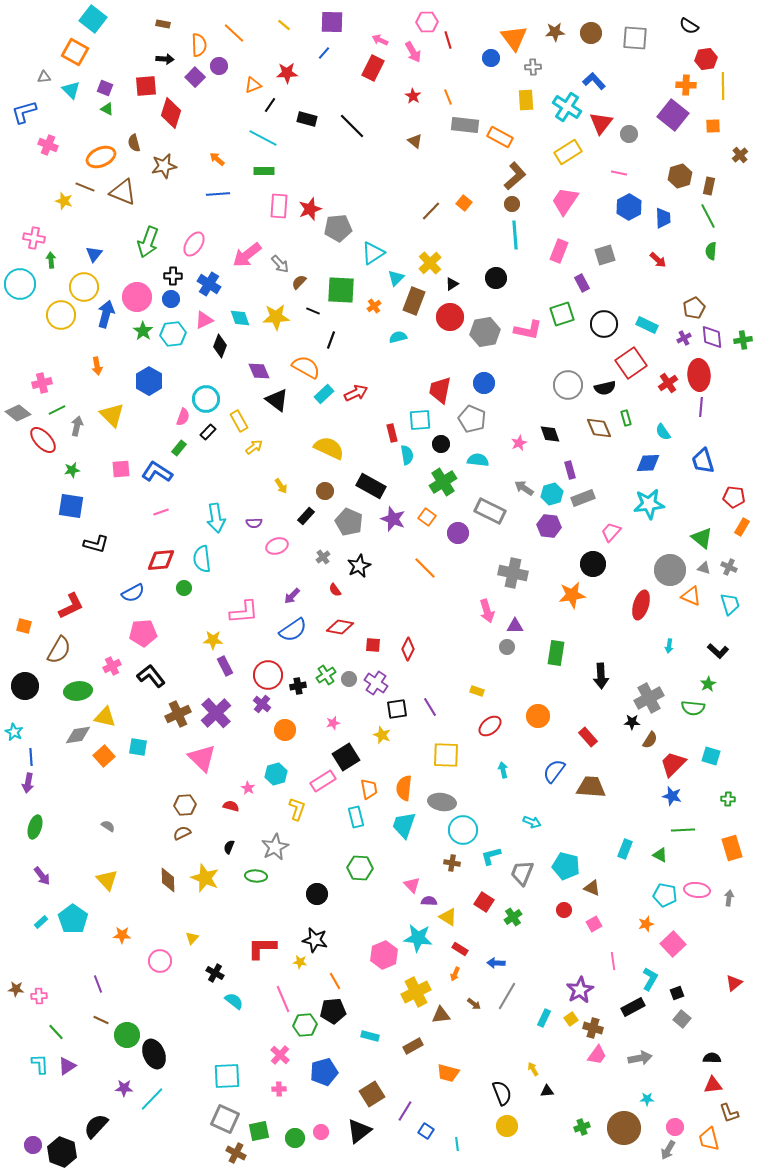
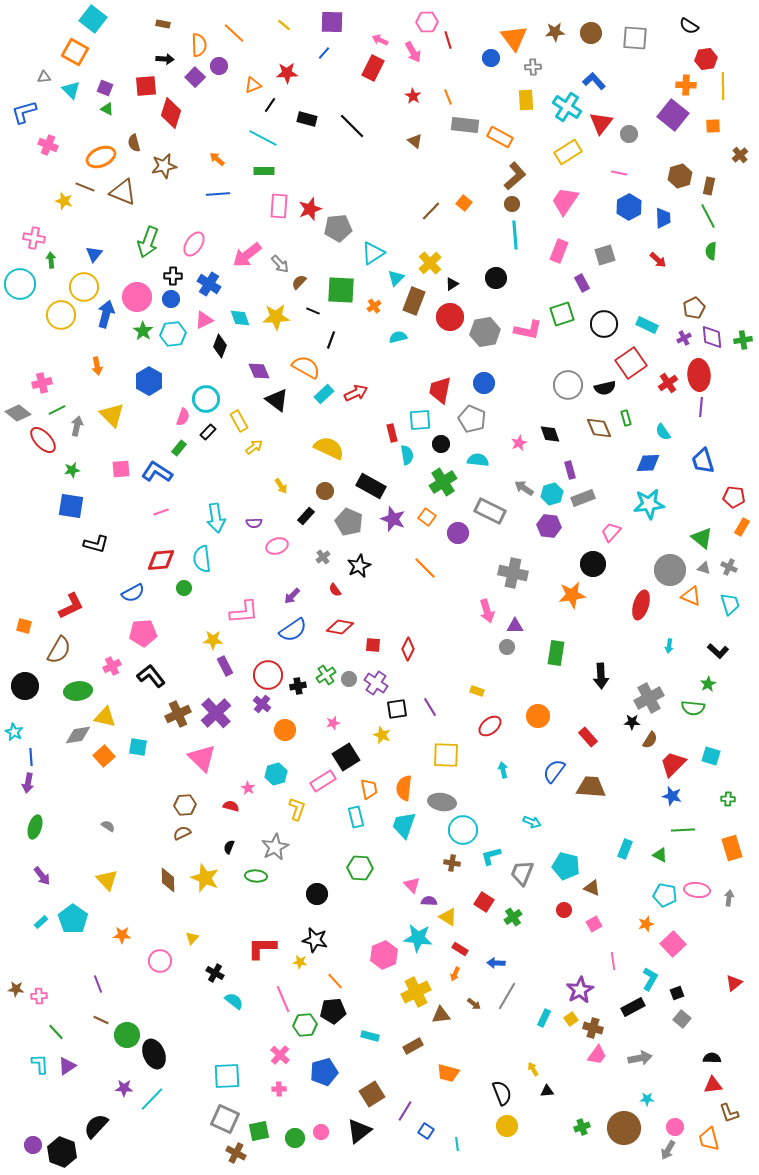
orange line at (335, 981): rotated 12 degrees counterclockwise
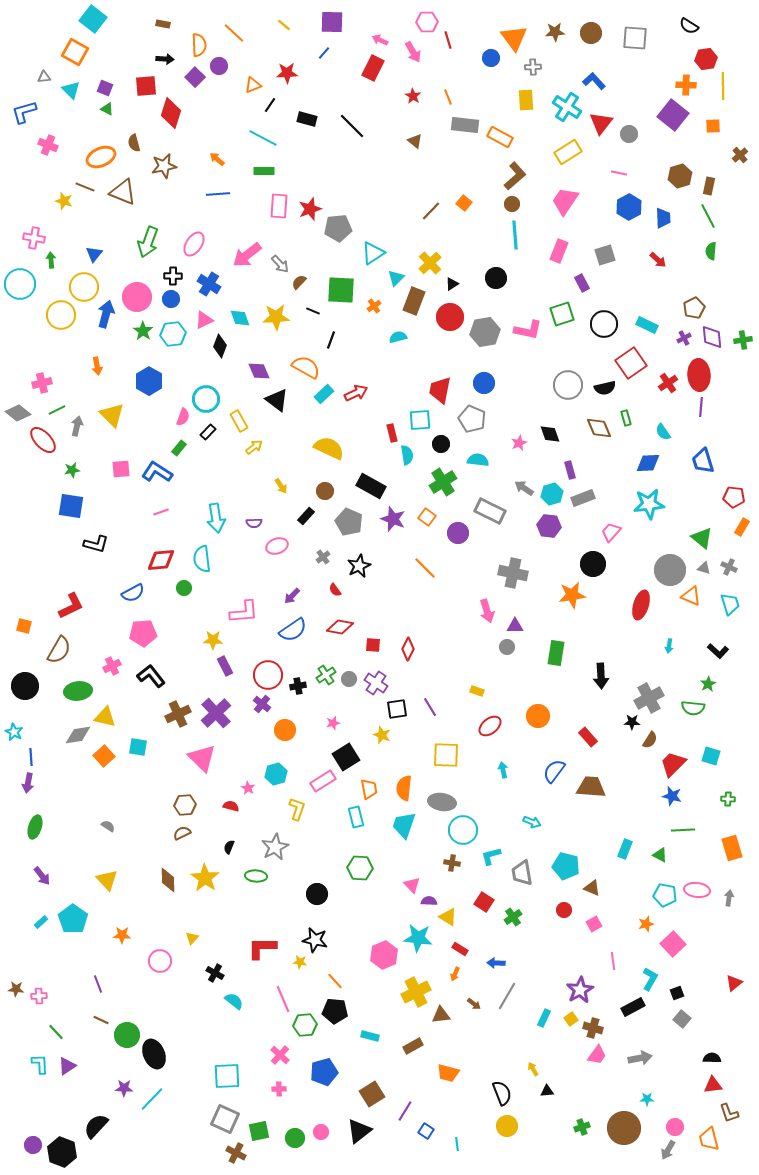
gray trapezoid at (522, 873): rotated 32 degrees counterclockwise
yellow star at (205, 878): rotated 12 degrees clockwise
black pentagon at (333, 1011): moved 2 px right; rotated 10 degrees clockwise
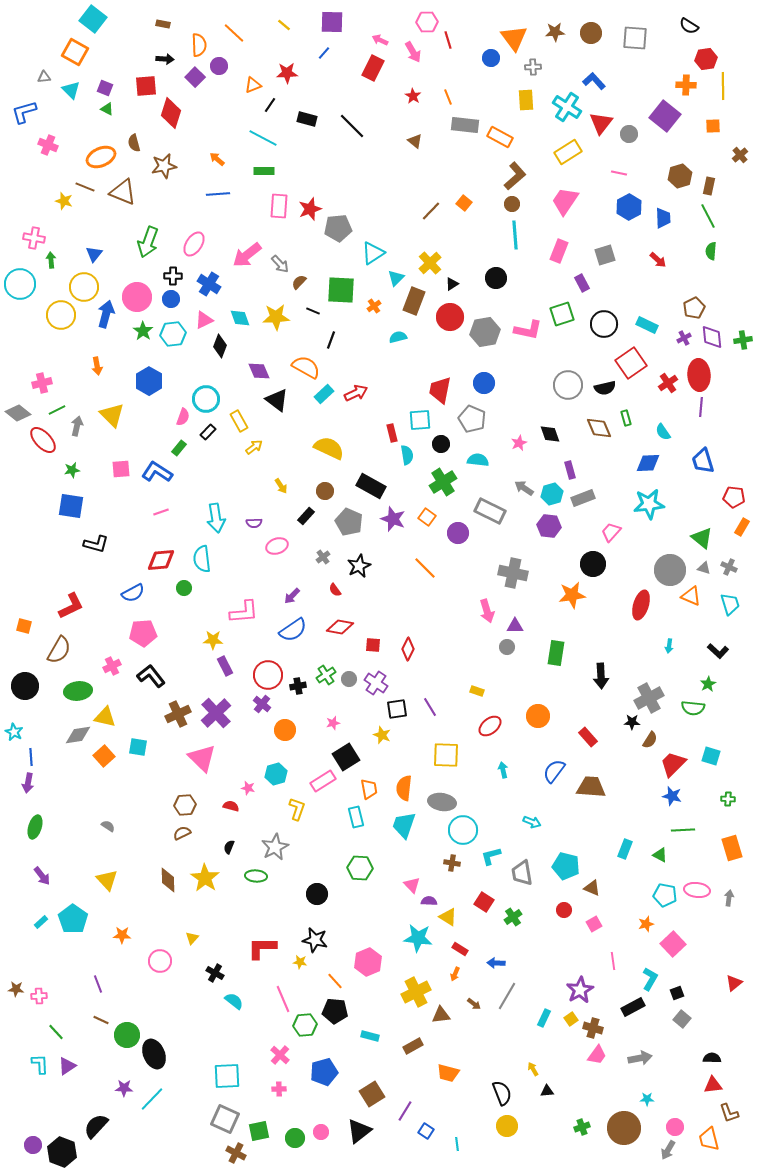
purple square at (673, 115): moved 8 px left, 1 px down
pink star at (248, 788): rotated 16 degrees counterclockwise
pink hexagon at (384, 955): moved 16 px left, 7 px down
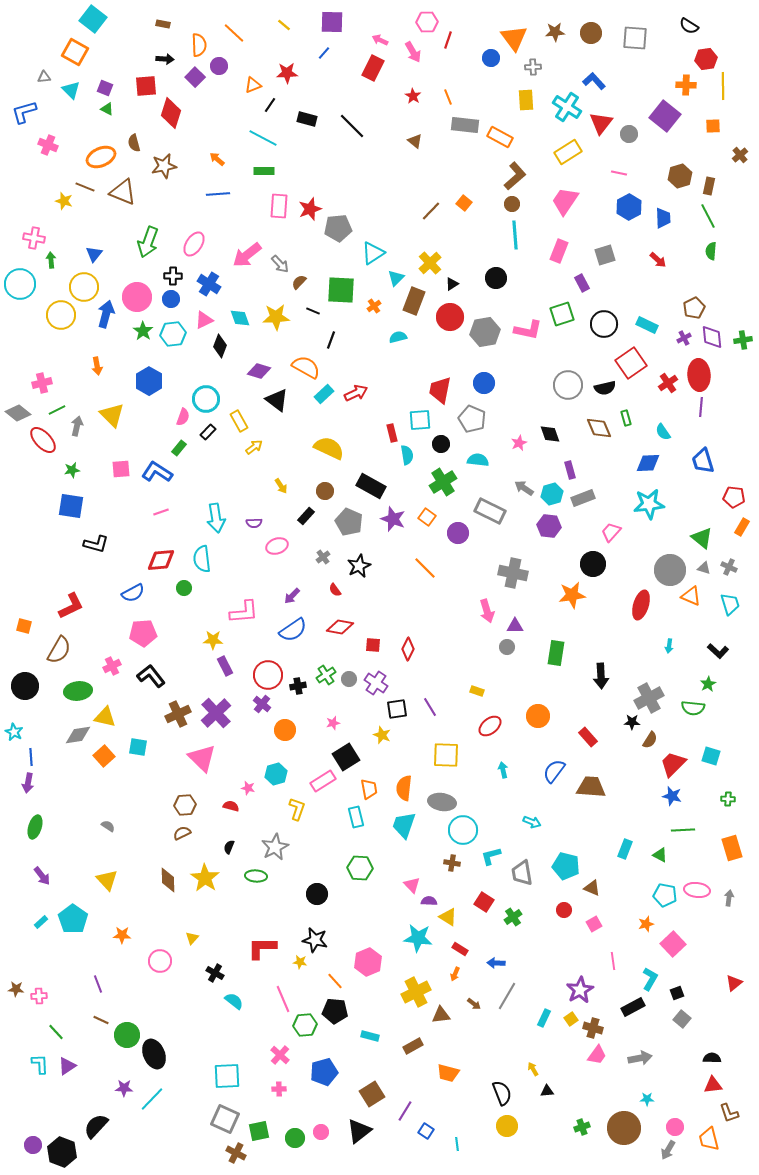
red line at (448, 40): rotated 36 degrees clockwise
purple diamond at (259, 371): rotated 50 degrees counterclockwise
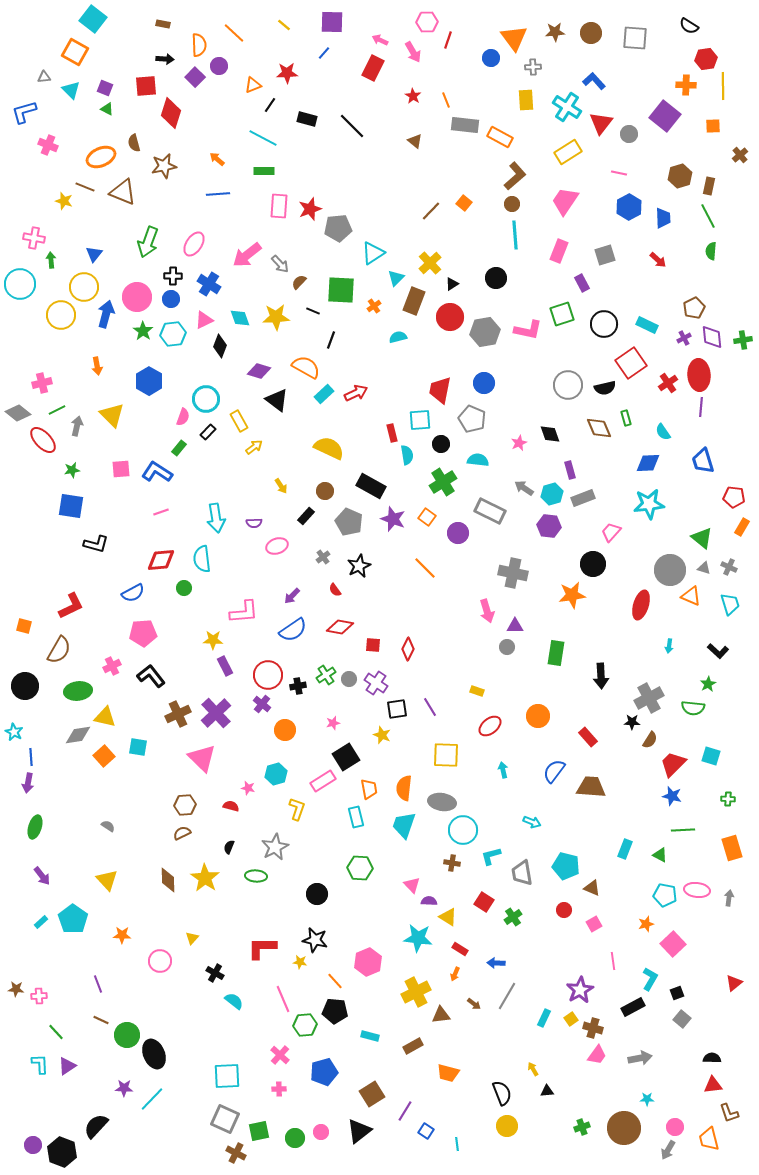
orange line at (448, 97): moved 2 px left, 3 px down
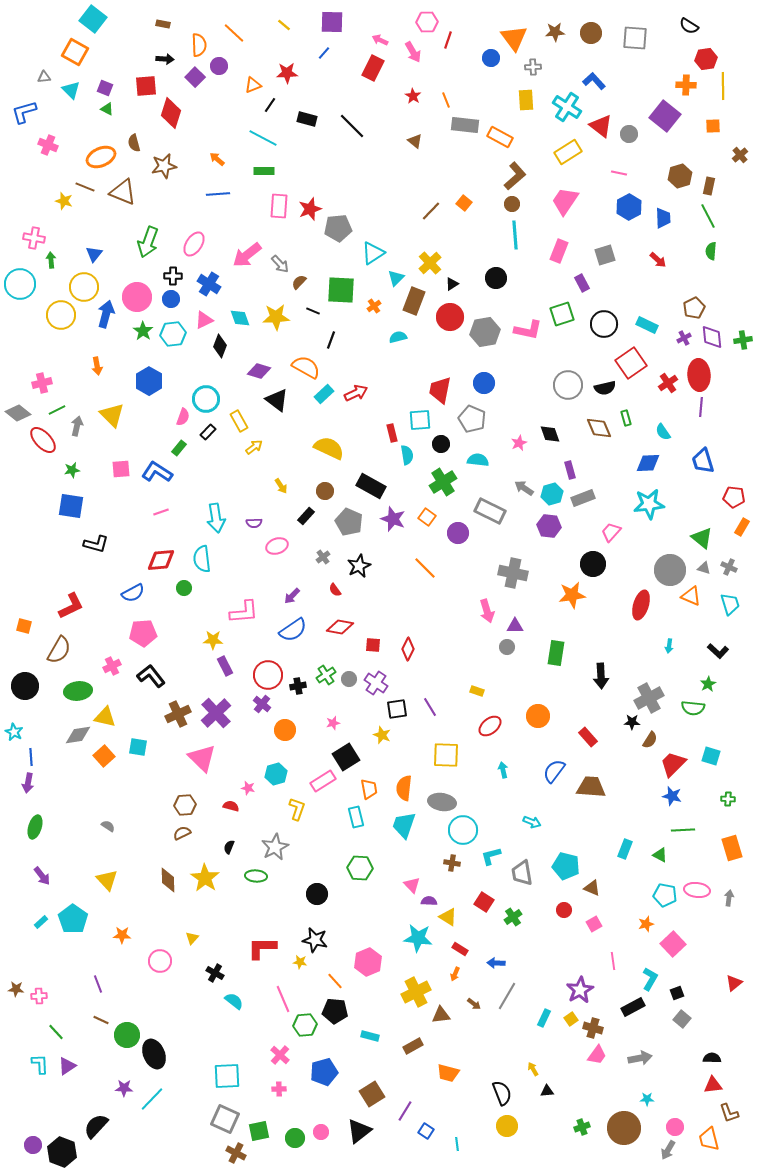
red triangle at (601, 123): moved 3 px down; rotated 30 degrees counterclockwise
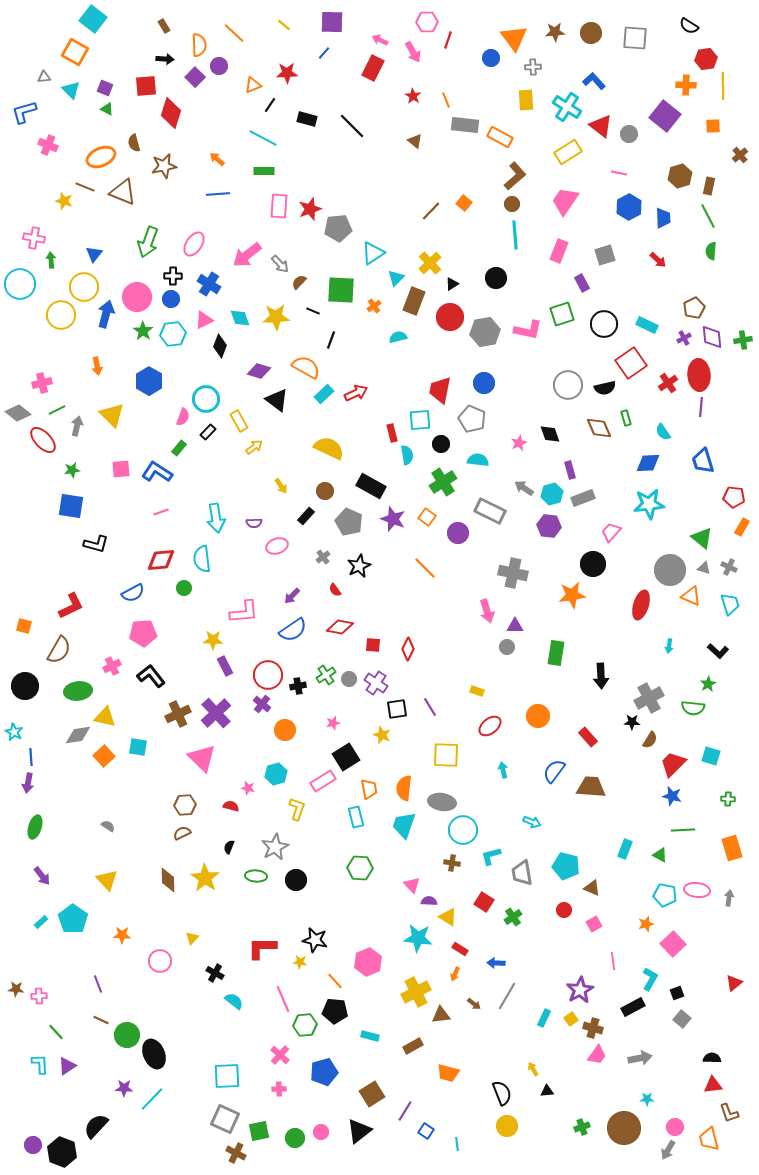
brown rectangle at (163, 24): moved 1 px right, 2 px down; rotated 48 degrees clockwise
black circle at (317, 894): moved 21 px left, 14 px up
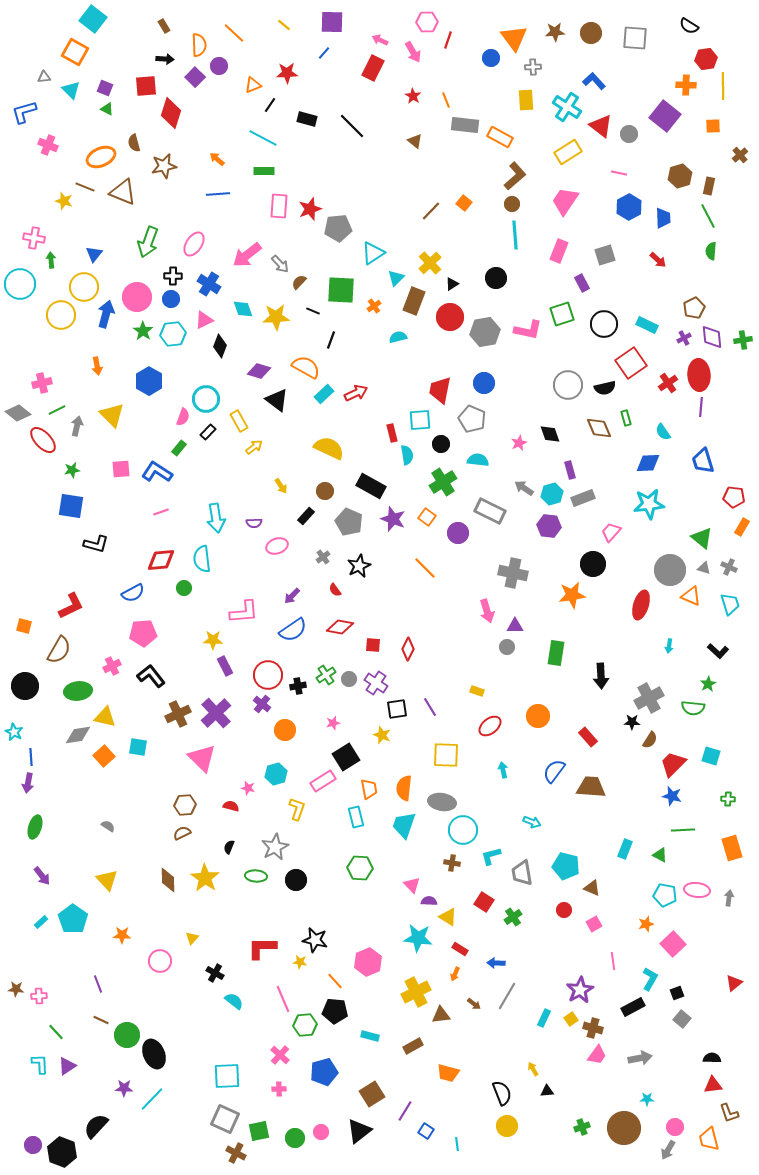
cyan diamond at (240, 318): moved 3 px right, 9 px up
